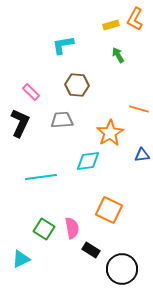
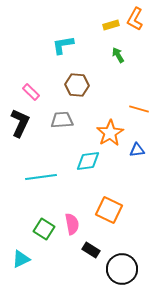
blue triangle: moved 5 px left, 5 px up
pink semicircle: moved 4 px up
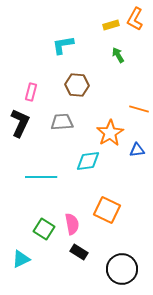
pink rectangle: rotated 60 degrees clockwise
gray trapezoid: moved 2 px down
cyan line: rotated 8 degrees clockwise
orange square: moved 2 px left
black rectangle: moved 12 px left, 2 px down
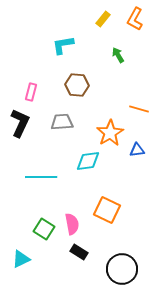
yellow rectangle: moved 8 px left, 6 px up; rotated 35 degrees counterclockwise
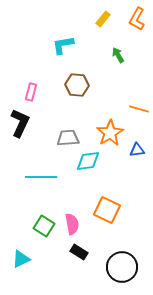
orange L-shape: moved 2 px right
gray trapezoid: moved 6 px right, 16 px down
green square: moved 3 px up
black circle: moved 2 px up
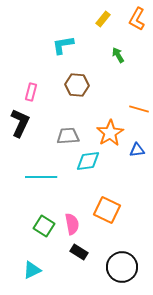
gray trapezoid: moved 2 px up
cyan triangle: moved 11 px right, 11 px down
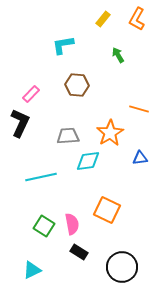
pink rectangle: moved 2 px down; rotated 30 degrees clockwise
blue triangle: moved 3 px right, 8 px down
cyan line: rotated 12 degrees counterclockwise
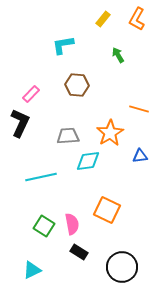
blue triangle: moved 2 px up
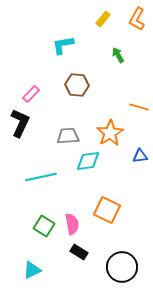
orange line: moved 2 px up
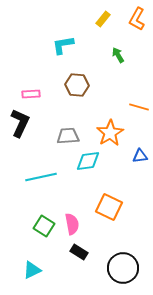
pink rectangle: rotated 42 degrees clockwise
orange square: moved 2 px right, 3 px up
black circle: moved 1 px right, 1 px down
